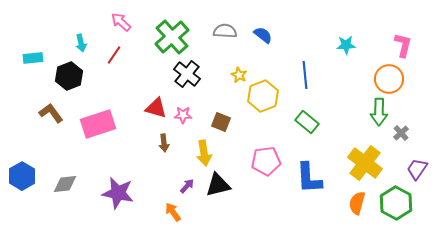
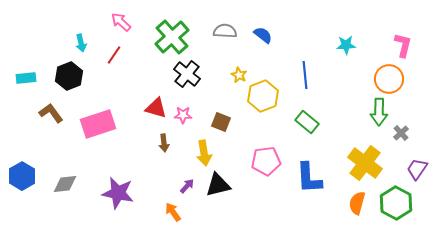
cyan rectangle: moved 7 px left, 20 px down
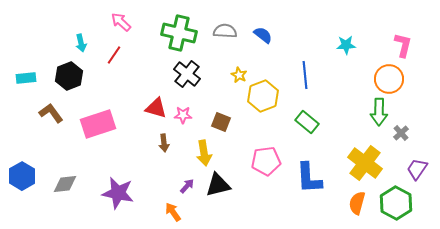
green cross: moved 7 px right, 4 px up; rotated 36 degrees counterclockwise
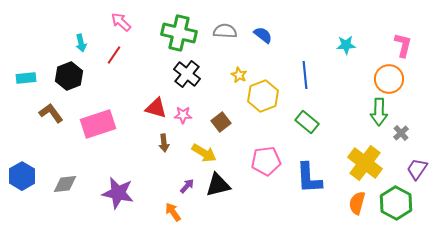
brown square: rotated 30 degrees clockwise
yellow arrow: rotated 50 degrees counterclockwise
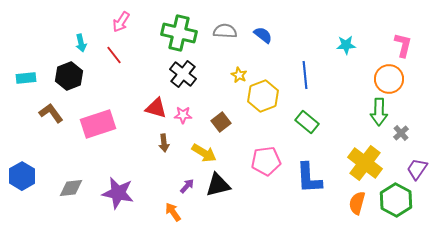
pink arrow: rotated 100 degrees counterclockwise
red line: rotated 72 degrees counterclockwise
black cross: moved 4 px left
gray diamond: moved 6 px right, 4 px down
green hexagon: moved 3 px up
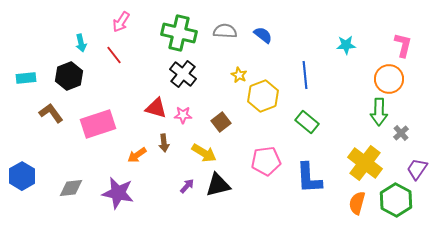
orange arrow: moved 36 px left, 57 px up; rotated 90 degrees counterclockwise
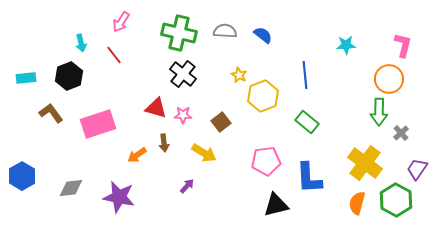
black triangle: moved 58 px right, 20 px down
purple star: moved 1 px right, 4 px down
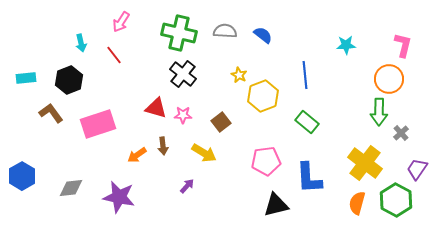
black hexagon: moved 4 px down
brown arrow: moved 1 px left, 3 px down
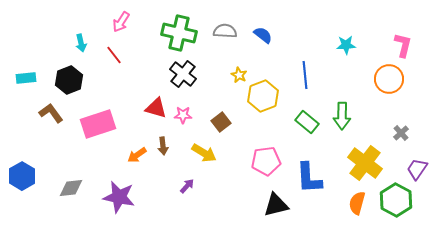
green arrow: moved 37 px left, 4 px down
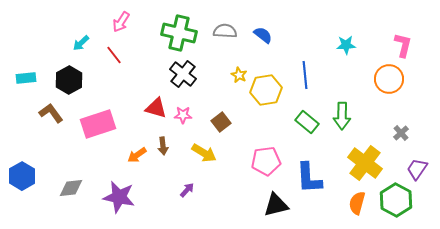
cyan arrow: rotated 60 degrees clockwise
black hexagon: rotated 8 degrees counterclockwise
yellow hexagon: moved 3 px right, 6 px up; rotated 12 degrees clockwise
purple arrow: moved 4 px down
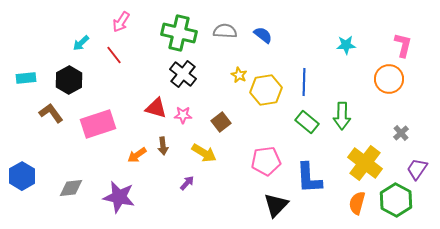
blue line: moved 1 px left, 7 px down; rotated 8 degrees clockwise
purple arrow: moved 7 px up
black triangle: rotated 32 degrees counterclockwise
